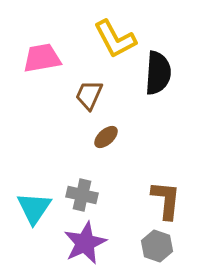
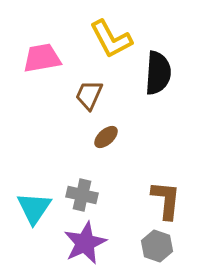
yellow L-shape: moved 4 px left
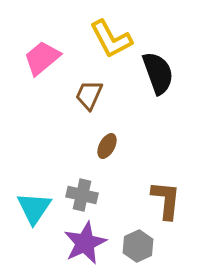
pink trapezoid: rotated 30 degrees counterclockwise
black semicircle: rotated 24 degrees counterclockwise
brown ellipse: moved 1 px right, 9 px down; rotated 20 degrees counterclockwise
gray hexagon: moved 19 px left; rotated 16 degrees clockwise
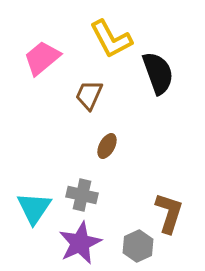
brown L-shape: moved 3 px right, 13 px down; rotated 12 degrees clockwise
purple star: moved 5 px left
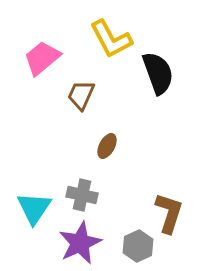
brown trapezoid: moved 8 px left
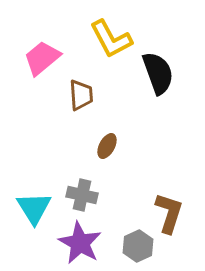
brown trapezoid: rotated 152 degrees clockwise
cyan triangle: rotated 6 degrees counterclockwise
purple star: rotated 18 degrees counterclockwise
